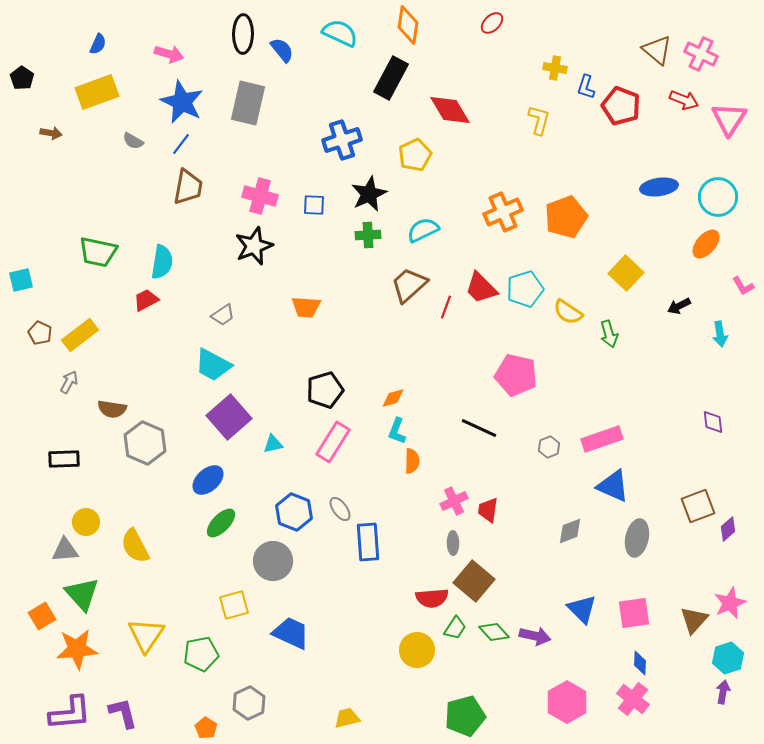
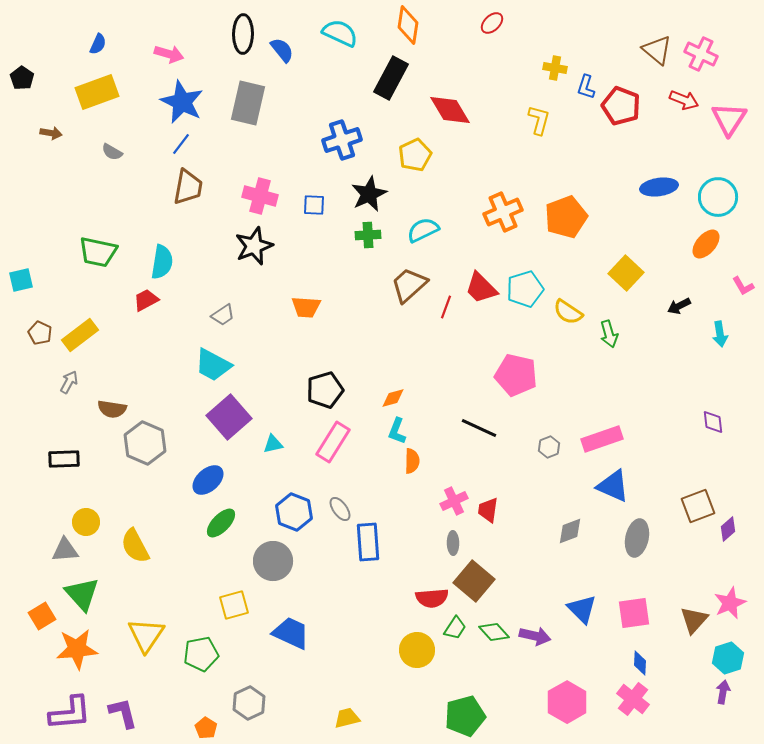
gray semicircle at (133, 141): moved 21 px left, 11 px down
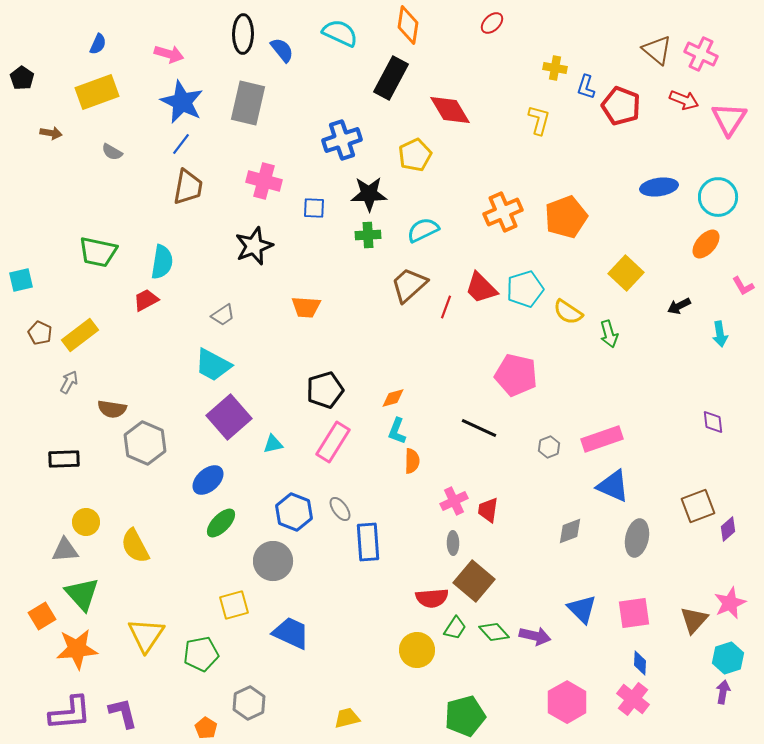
black star at (369, 194): rotated 24 degrees clockwise
pink cross at (260, 196): moved 4 px right, 15 px up
blue square at (314, 205): moved 3 px down
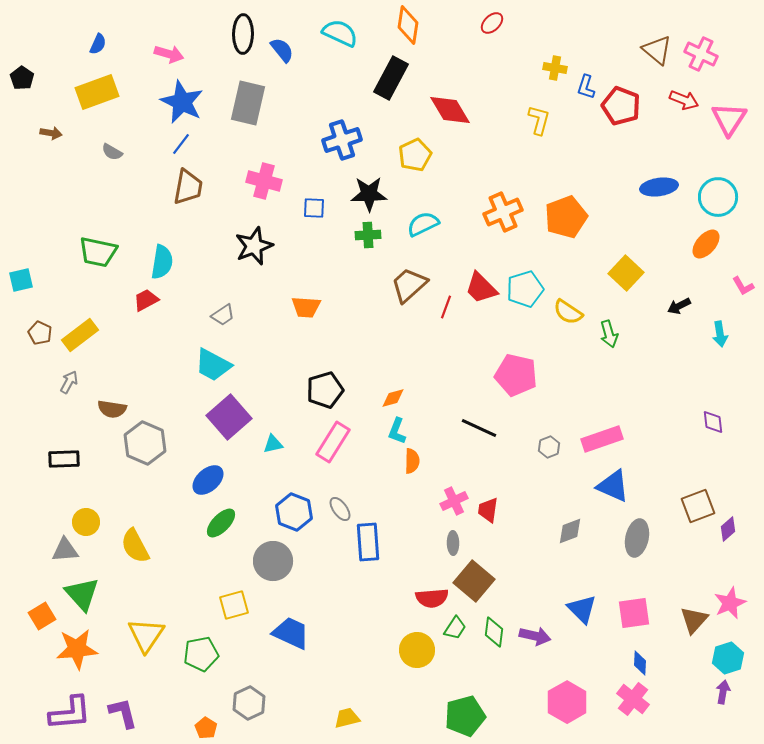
cyan semicircle at (423, 230): moved 6 px up
green diamond at (494, 632): rotated 48 degrees clockwise
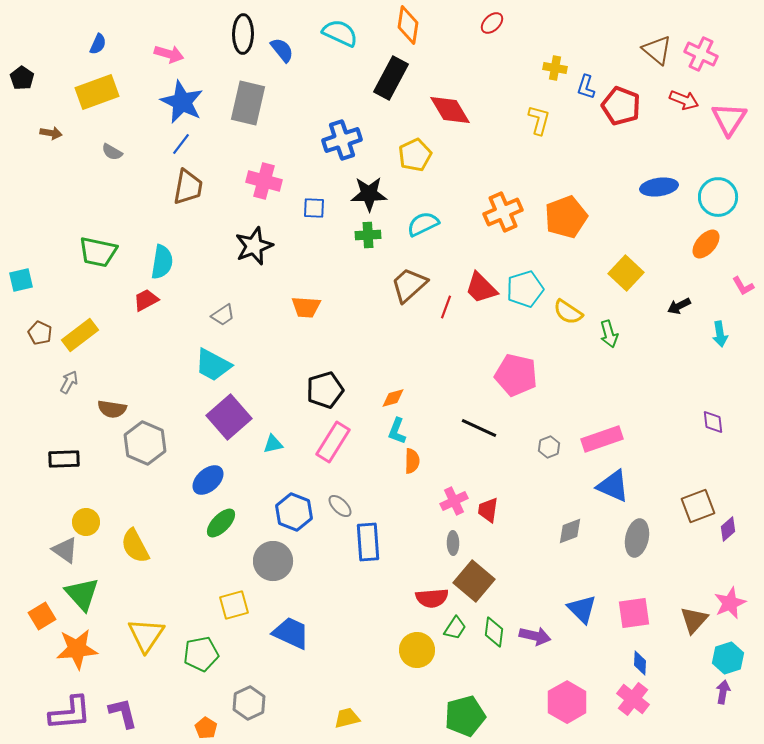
gray ellipse at (340, 509): moved 3 px up; rotated 10 degrees counterclockwise
gray triangle at (65, 550): rotated 40 degrees clockwise
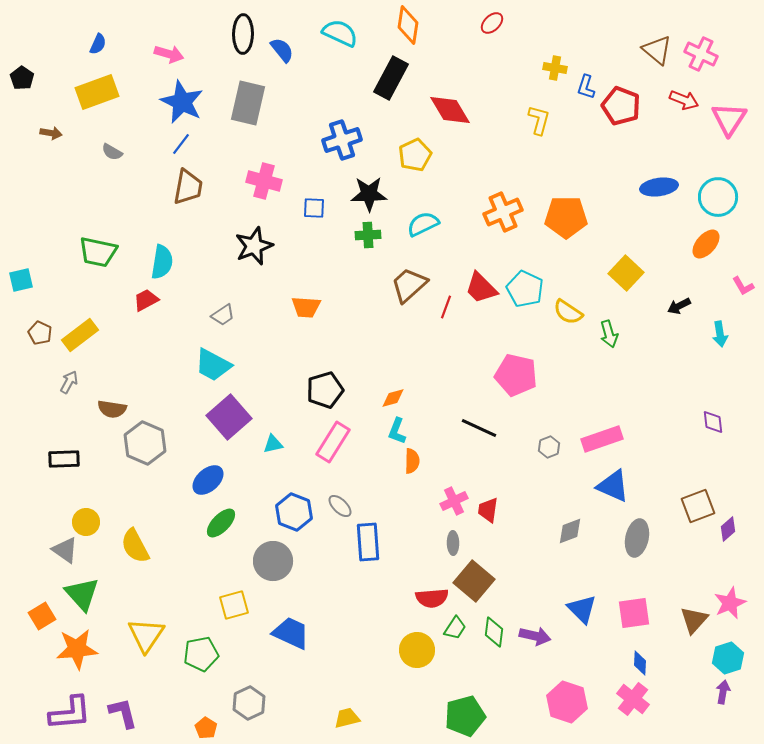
orange pentagon at (566, 217): rotated 21 degrees clockwise
cyan pentagon at (525, 289): rotated 30 degrees counterclockwise
pink hexagon at (567, 702): rotated 12 degrees counterclockwise
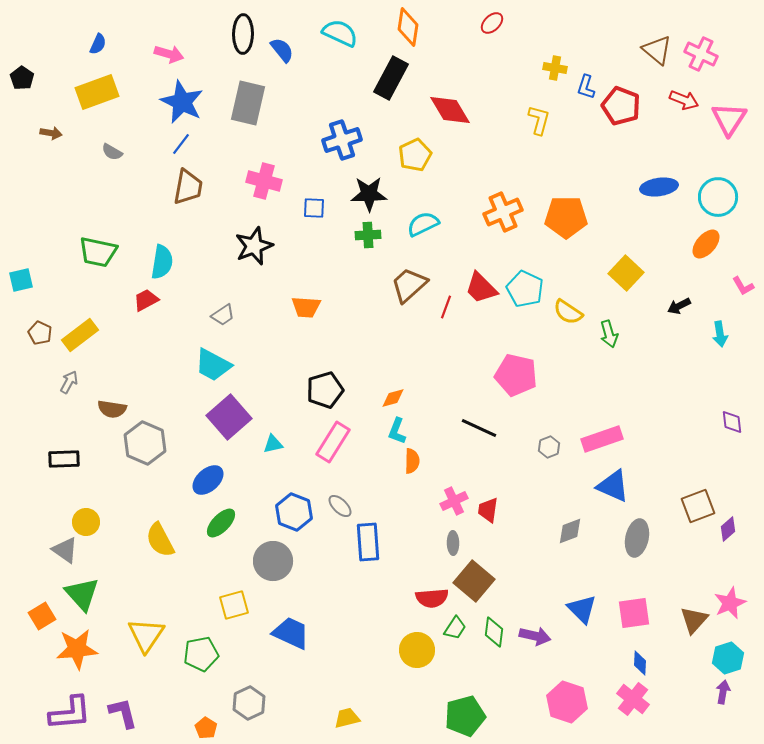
orange diamond at (408, 25): moved 2 px down
purple diamond at (713, 422): moved 19 px right
yellow semicircle at (135, 546): moved 25 px right, 6 px up
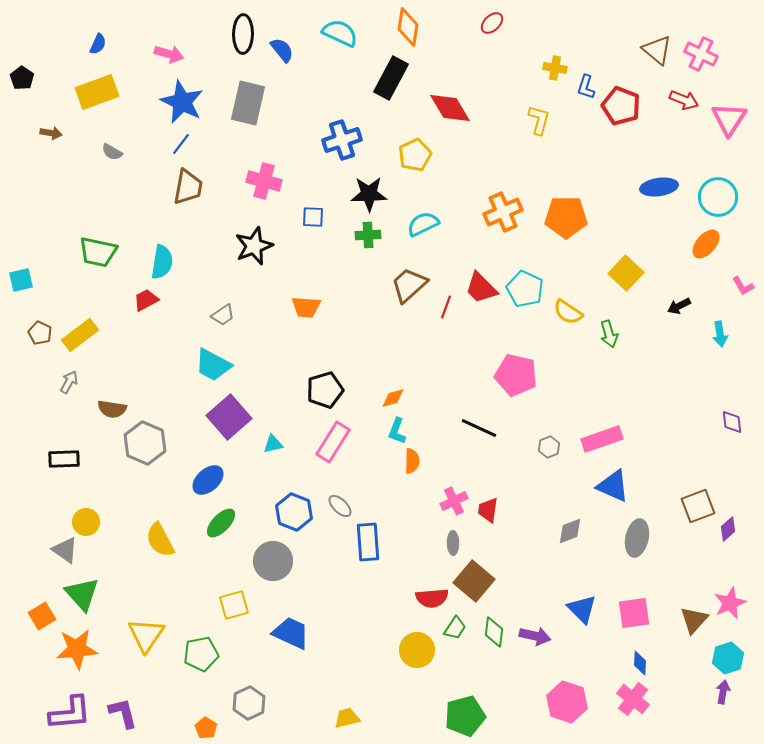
red diamond at (450, 110): moved 2 px up
blue square at (314, 208): moved 1 px left, 9 px down
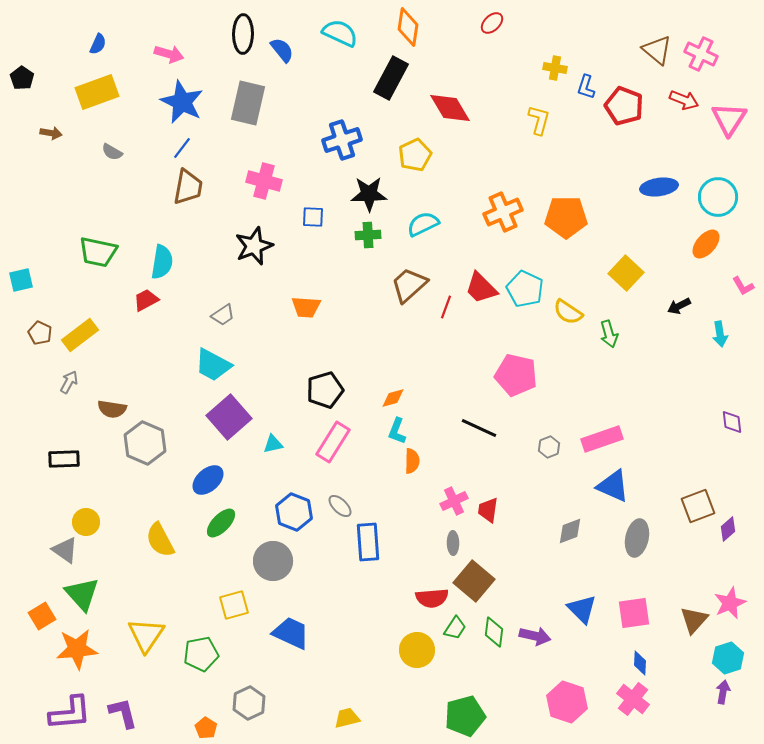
red pentagon at (621, 106): moved 3 px right
blue line at (181, 144): moved 1 px right, 4 px down
